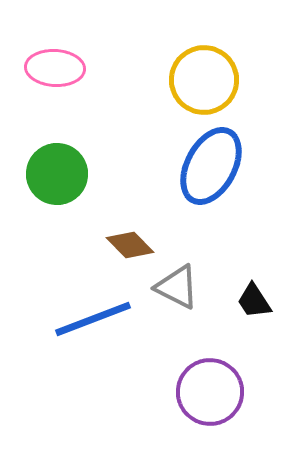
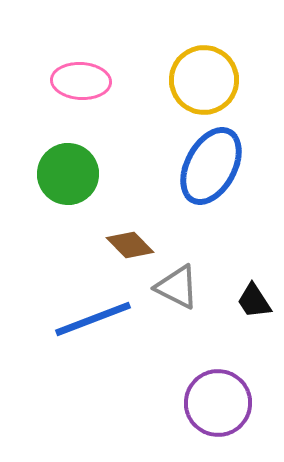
pink ellipse: moved 26 px right, 13 px down
green circle: moved 11 px right
purple circle: moved 8 px right, 11 px down
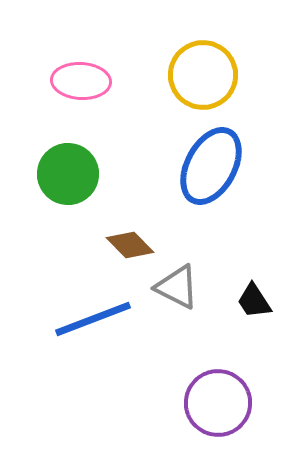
yellow circle: moved 1 px left, 5 px up
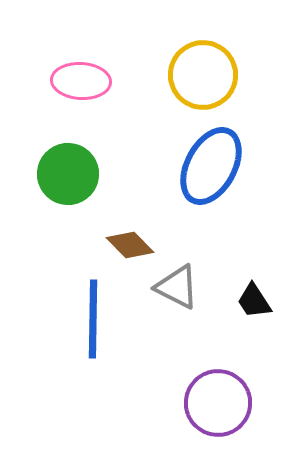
blue line: rotated 68 degrees counterclockwise
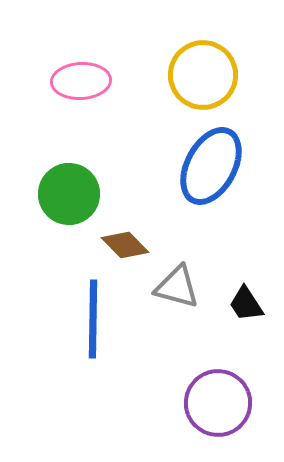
pink ellipse: rotated 6 degrees counterclockwise
green circle: moved 1 px right, 20 px down
brown diamond: moved 5 px left
gray triangle: rotated 12 degrees counterclockwise
black trapezoid: moved 8 px left, 3 px down
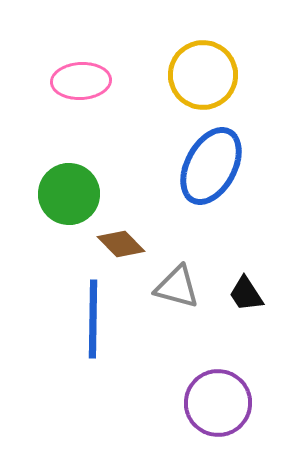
brown diamond: moved 4 px left, 1 px up
black trapezoid: moved 10 px up
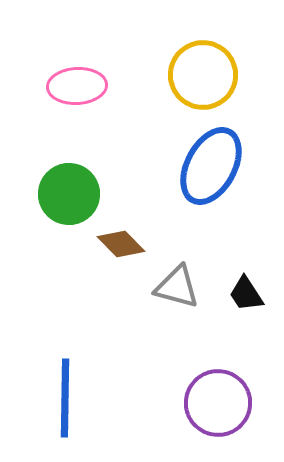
pink ellipse: moved 4 px left, 5 px down
blue line: moved 28 px left, 79 px down
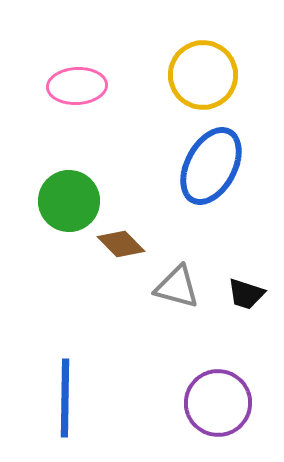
green circle: moved 7 px down
black trapezoid: rotated 39 degrees counterclockwise
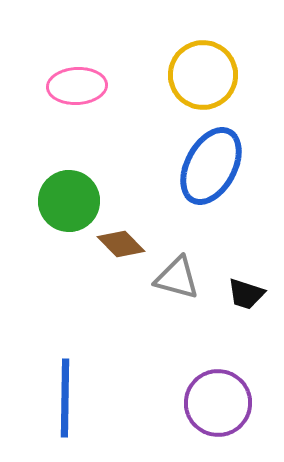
gray triangle: moved 9 px up
